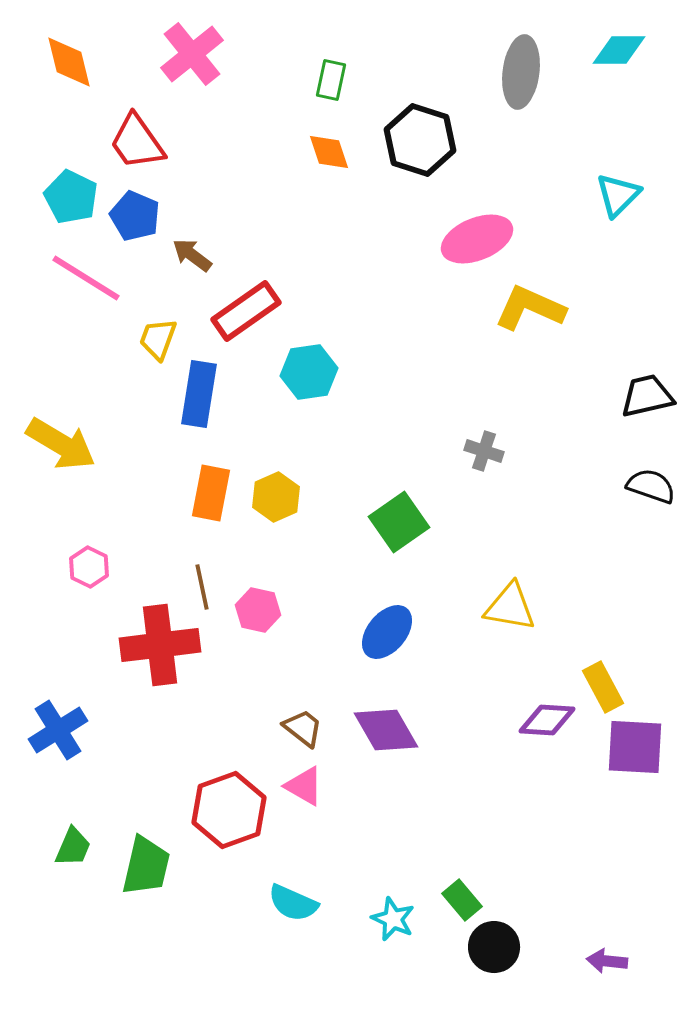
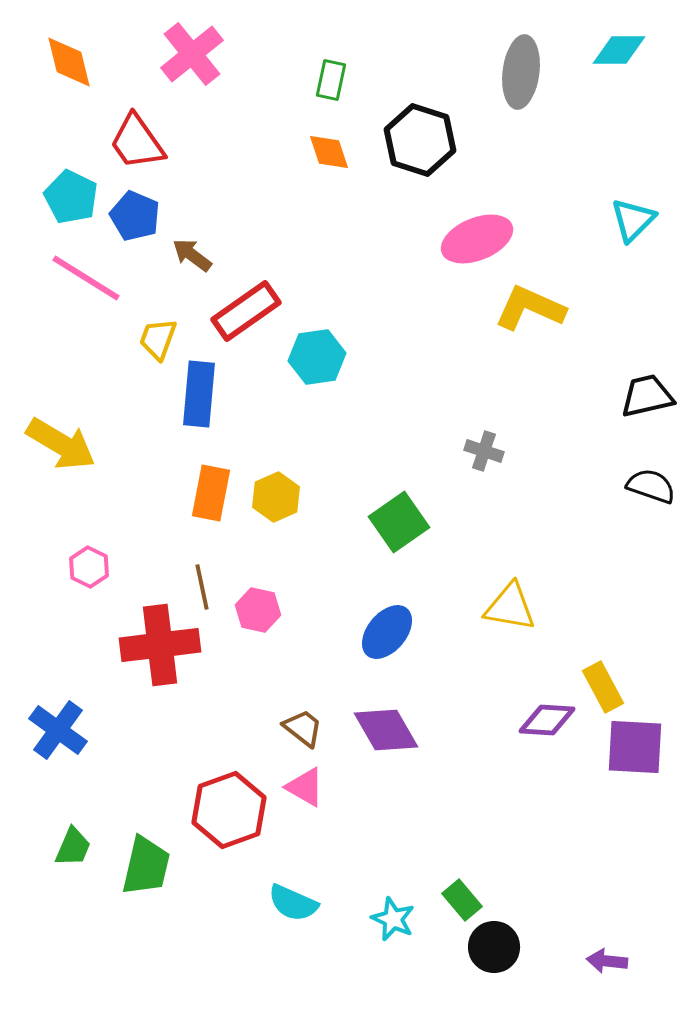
cyan triangle at (618, 195): moved 15 px right, 25 px down
cyan hexagon at (309, 372): moved 8 px right, 15 px up
blue rectangle at (199, 394): rotated 4 degrees counterclockwise
blue cross at (58, 730): rotated 22 degrees counterclockwise
pink triangle at (304, 786): moved 1 px right, 1 px down
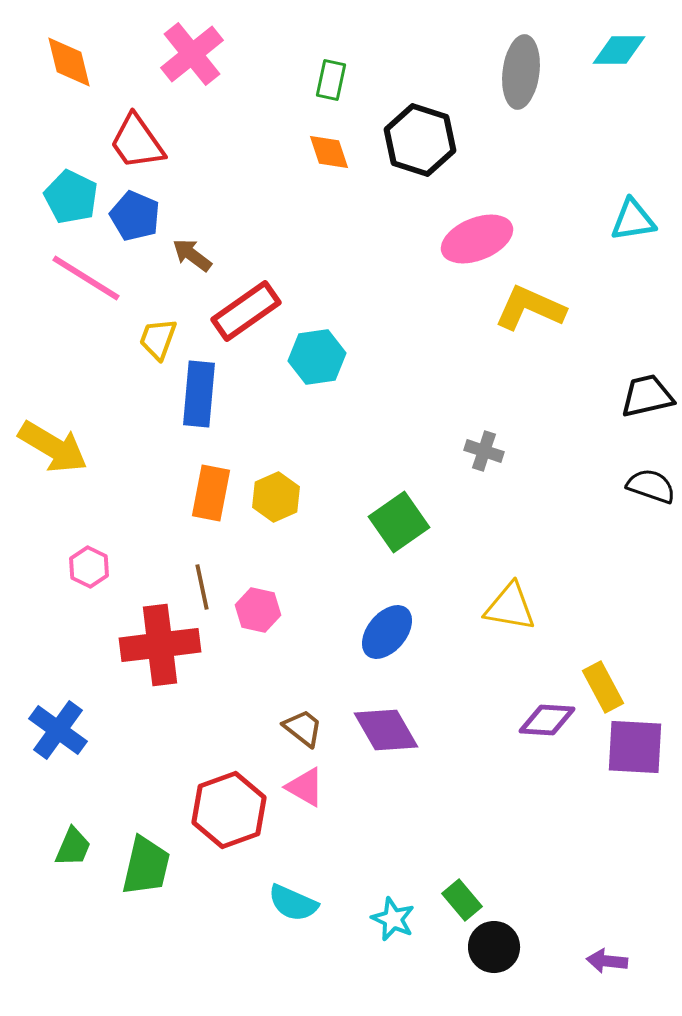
cyan triangle at (633, 220): rotated 36 degrees clockwise
yellow arrow at (61, 444): moved 8 px left, 3 px down
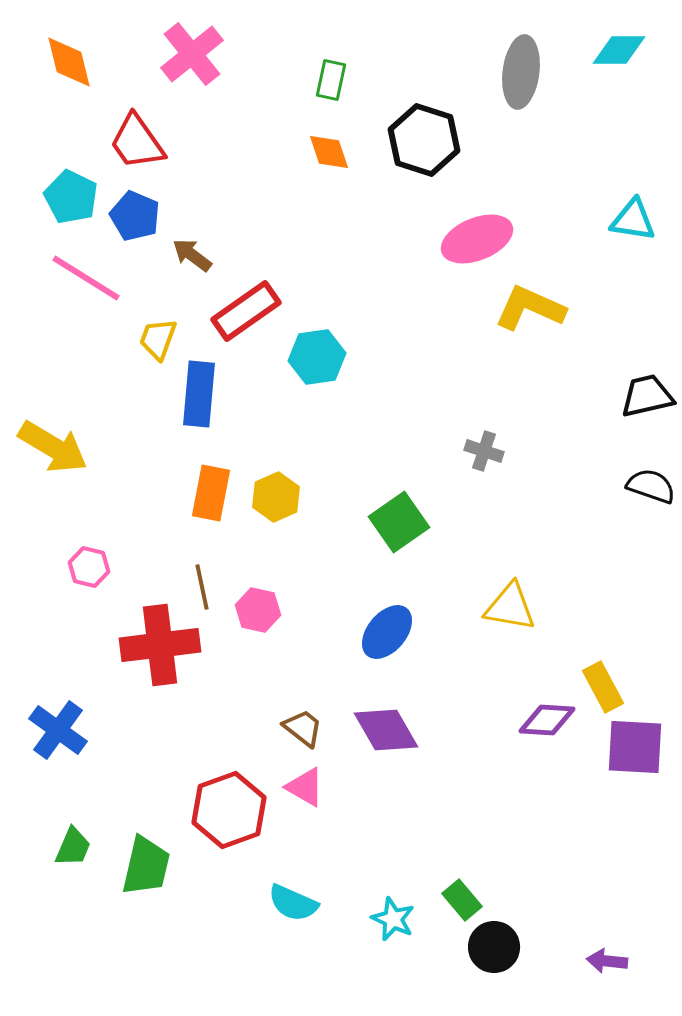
black hexagon at (420, 140): moved 4 px right
cyan triangle at (633, 220): rotated 18 degrees clockwise
pink hexagon at (89, 567): rotated 12 degrees counterclockwise
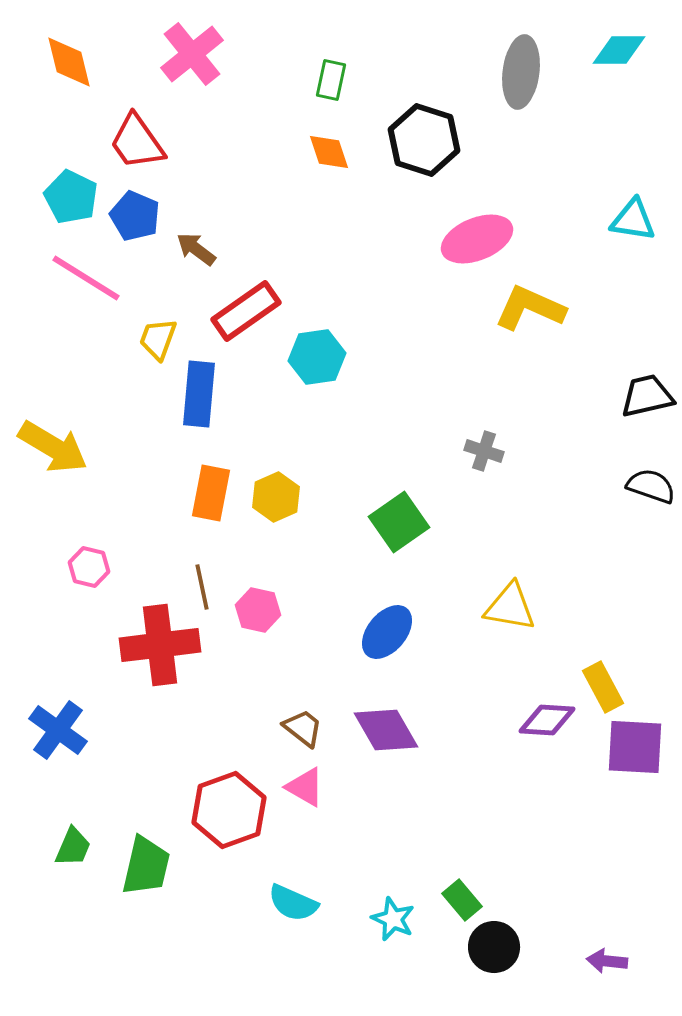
brown arrow at (192, 255): moved 4 px right, 6 px up
